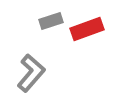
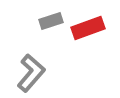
red rectangle: moved 1 px right, 1 px up
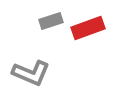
gray L-shape: rotated 72 degrees clockwise
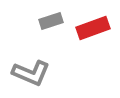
red rectangle: moved 5 px right
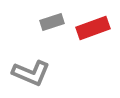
gray rectangle: moved 1 px right, 1 px down
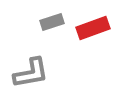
gray L-shape: rotated 33 degrees counterclockwise
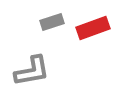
gray L-shape: moved 1 px right, 2 px up
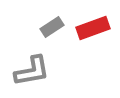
gray rectangle: moved 5 px down; rotated 15 degrees counterclockwise
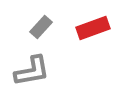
gray rectangle: moved 11 px left; rotated 15 degrees counterclockwise
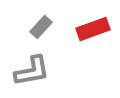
red rectangle: moved 1 px down
